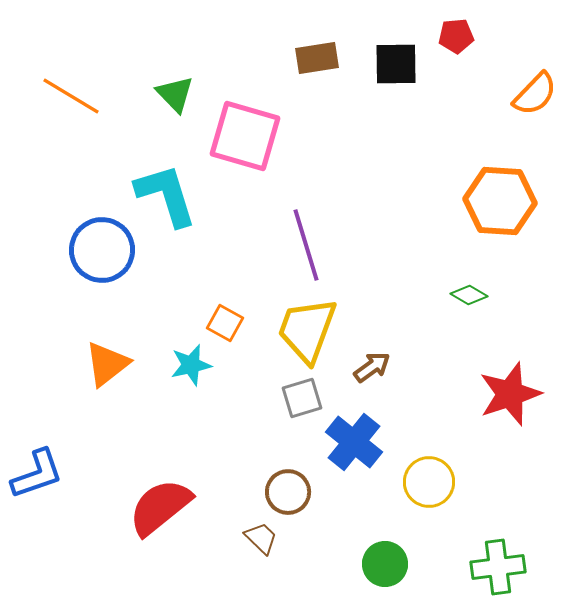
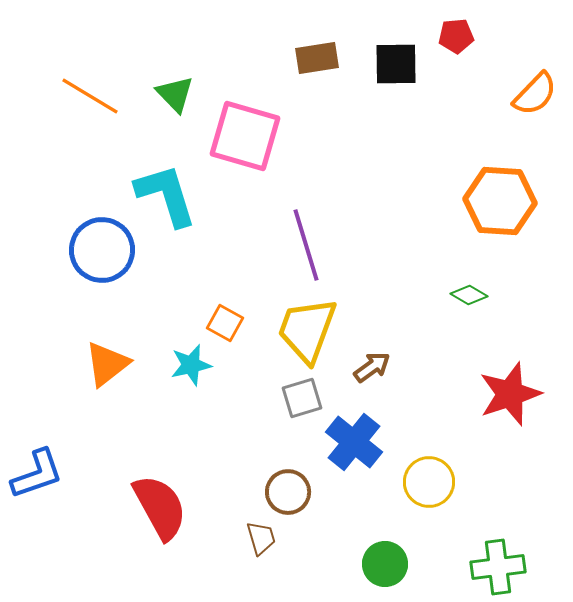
orange line: moved 19 px right
red semicircle: rotated 100 degrees clockwise
brown trapezoid: rotated 30 degrees clockwise
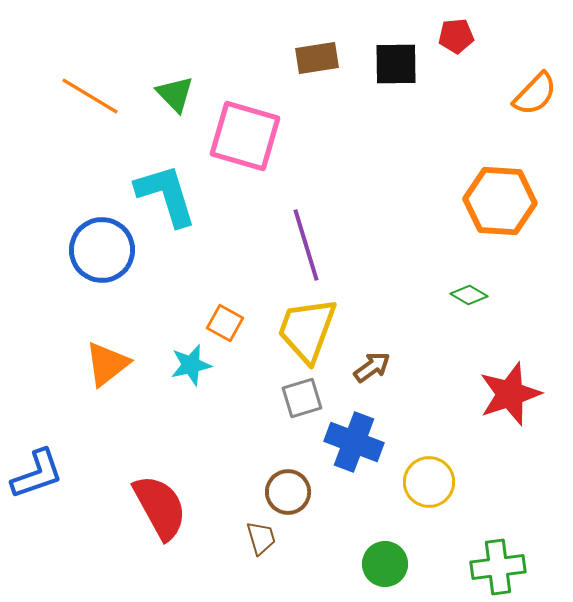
blue cross: rotated 18 degrees counterclockwise
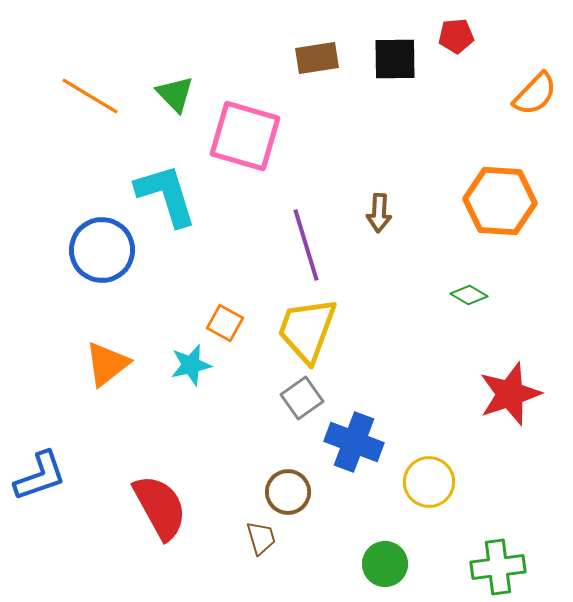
black square: moved 1 px left, 5 px up
brown arrow: moved 7 px right, 154 px up; rotated 129 degrees clockwise
gray square: rotated 18 degrees counterclockwise
blue L-shape: moved 3 px right, 2 px down
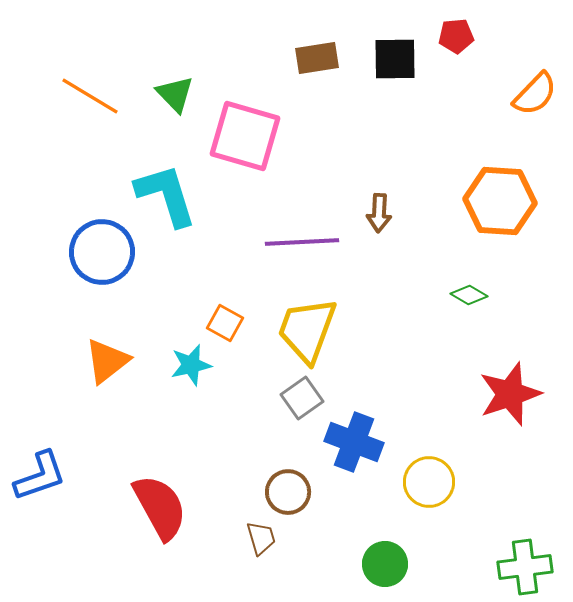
purple line: moved 4 px left, 3 px up; rotated 76 degrees counterclockwise
blue circle: moved 2 px down
orange triangle: moved 3 px up
green cross: moved 27 px right
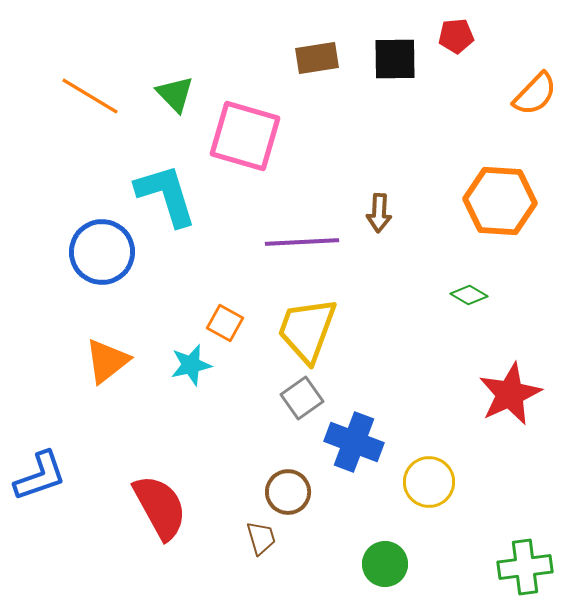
red star: rotated 6 degrees counterclockwise
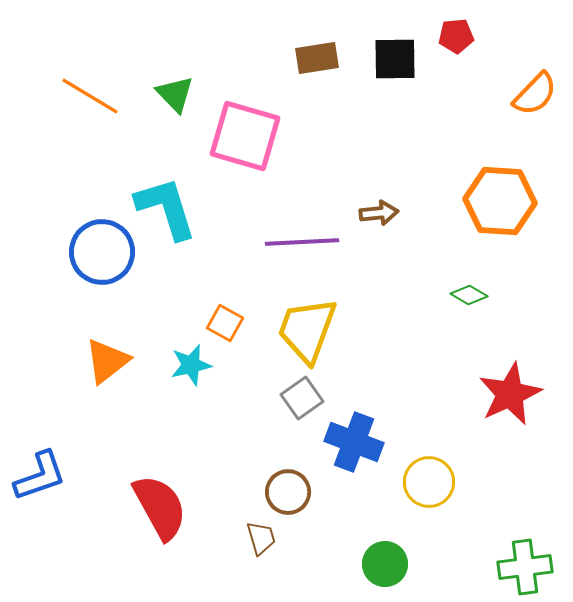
cyan L-shape: moved 13 px down
brown arrow: rotated 99 degrees counterclockwise
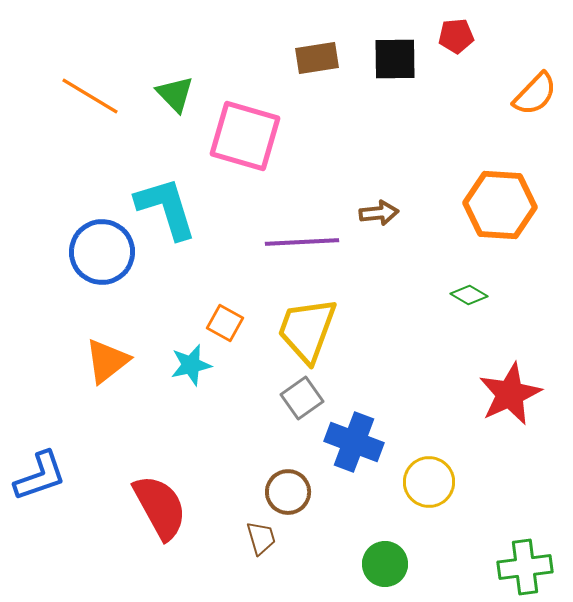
orange hexagon: moved 4 px down
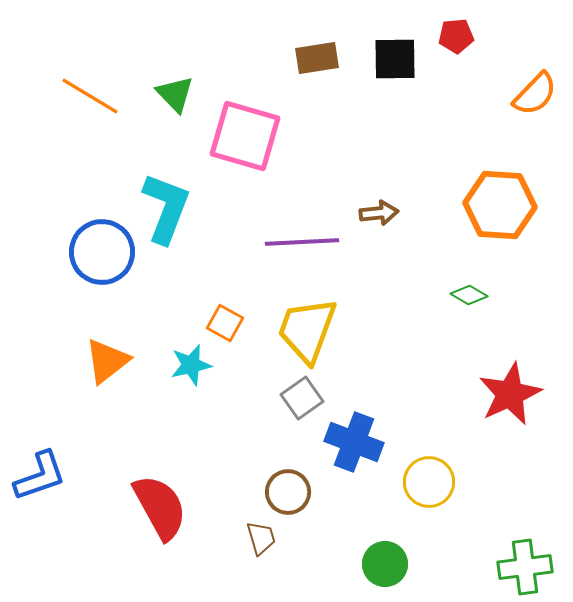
cyan L-shape: rotated 38 degrees clockwise
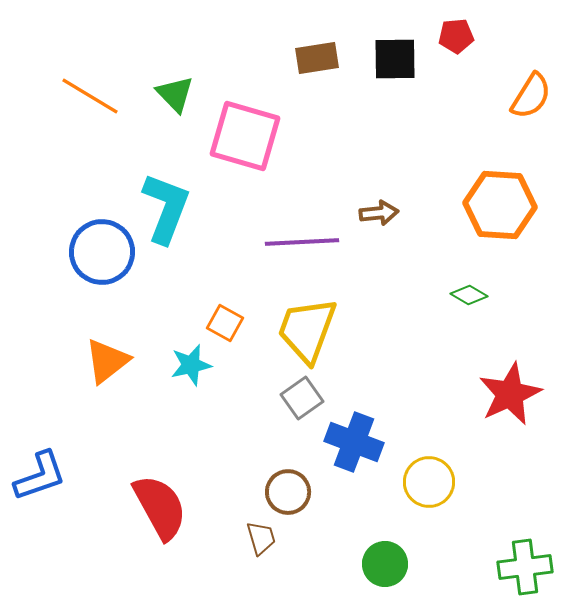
orange semicircle: moved 4 px left, 2 px down; rotated 12 degrees counterclockwise
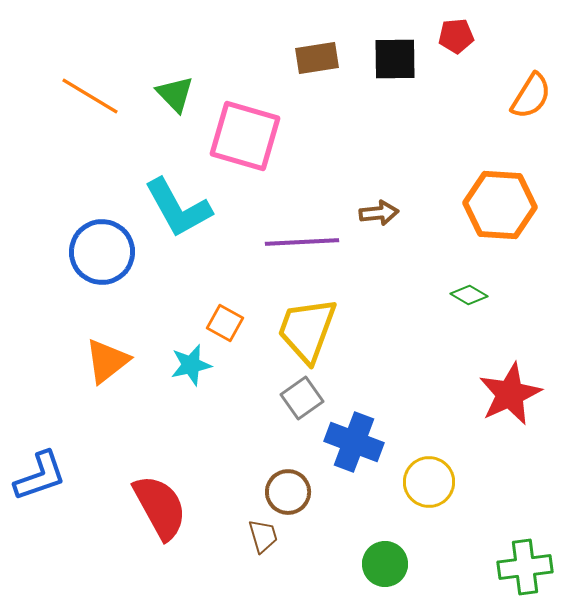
cyan L-shape: moved 12 px right; rotated 130 degrees clockwise
brown trapezoid: moved 2 px right, 2 px up
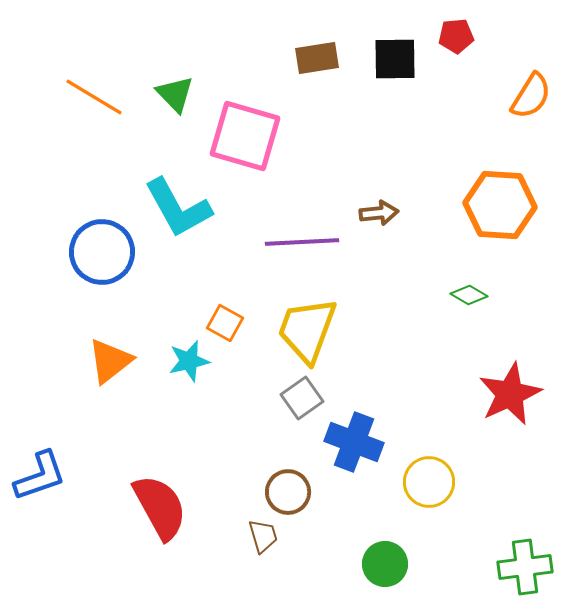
orange line: moved 4 px right, 1 px down
orange triangle: moved 3 px right
cyan star: moved 2 px left, 4 px up
